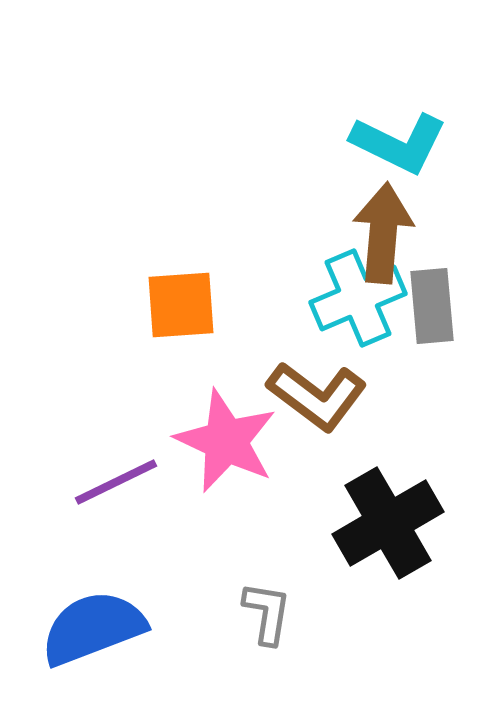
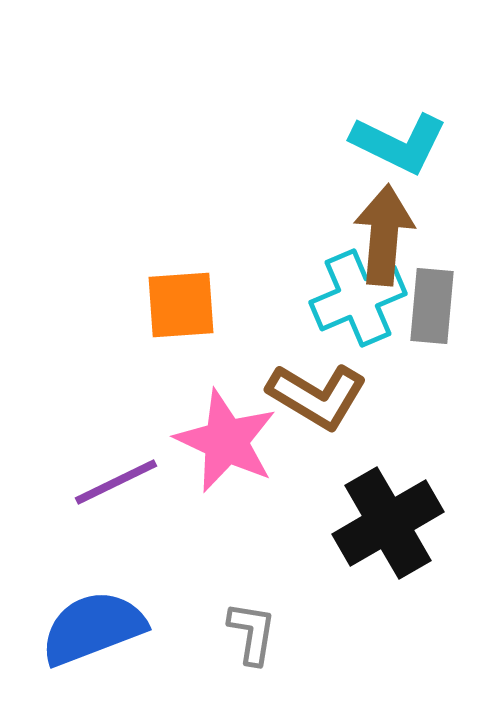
brown arrow: moved 1 px right, 2 px down
gray rectangle: rotated 10 degrees clockwise
brown L-shape: rotated 6 degrees counterclockwise
gray L-shape: moved 15 px left, 20 px down
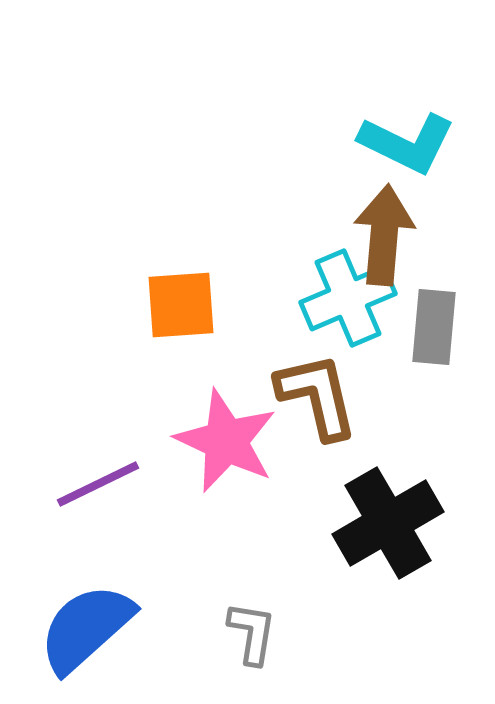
cyan L-shape: moved 8 px right
cyan cross: moved 10 px left
gray rectangle: moved 2 px right, 21 px down
brown L-shape: rotated 134 degrees counterclockwise
purple line: moved 18 px left, 2 px down
blue semicircle: moved 7 px left; rotated 21 degrees counterclockwise
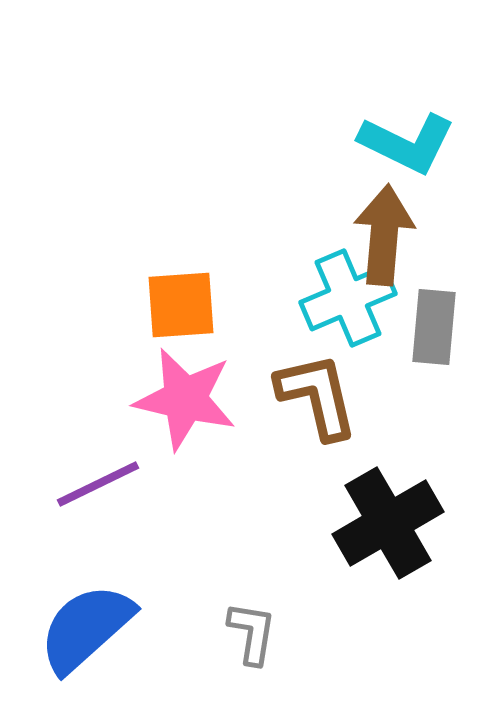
pink star: moved 41 px left, 42 px up; rotated 12 degrees counterclockwise
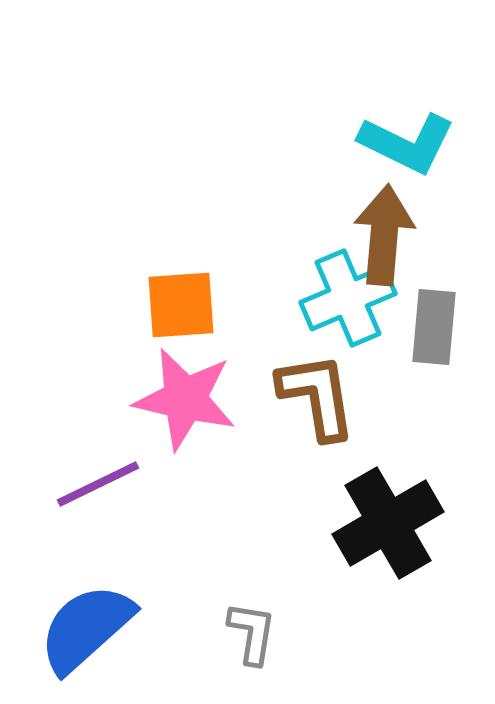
brown L-shape: rotated 4 degrees clockwise
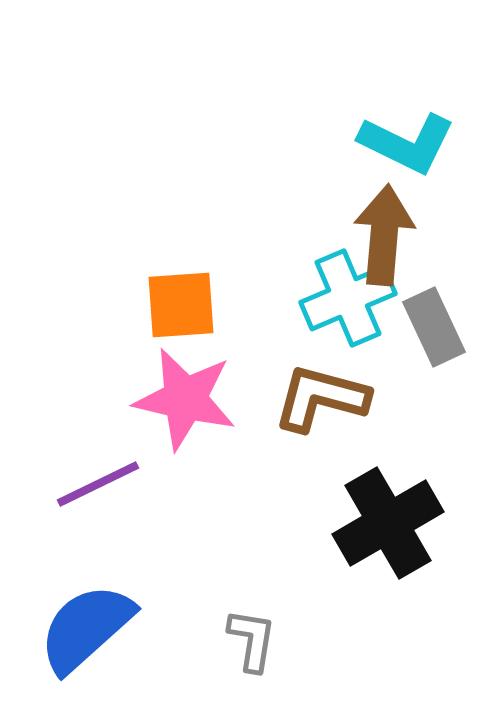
gray rectangle: rotated 30 degrees counterclockwise
brown L-shape: moved 4 px right, 2 px down; rotated 66 degrees counterclockwise
gray L-shape: moved 7 px down
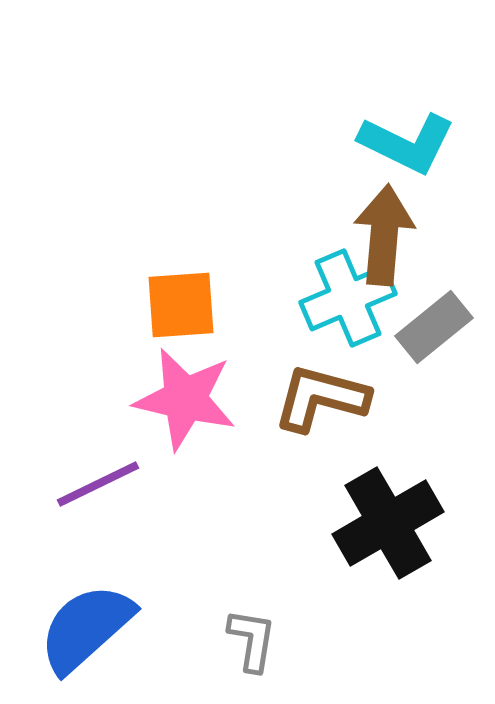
gray rectangle: rotated 76 degrees clockwise
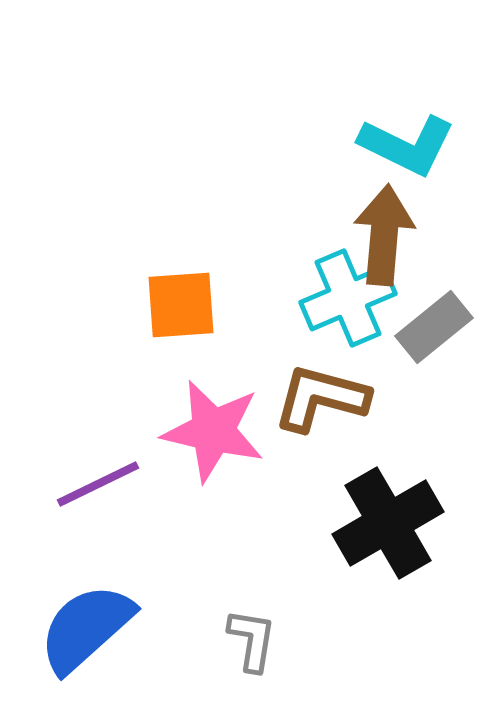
cyan L-shape: moved 2 px down
pink star: moved 28 px right, 32 px down
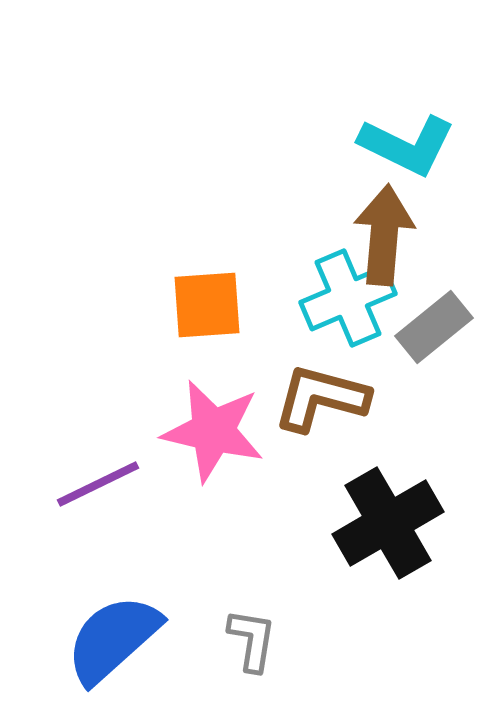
orange square: moved 26 px right
blue semicircle: moved 27 px right, 11 px down
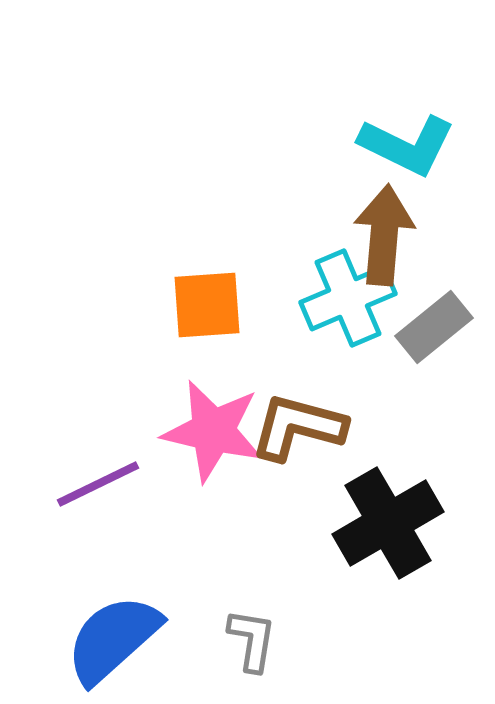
brown L-shape: moved 23 px left, 29 px down
